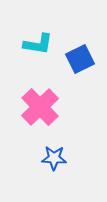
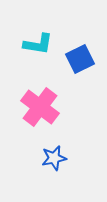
pink cross: rotated 9 degrees counterclockwise
blue star: rotated 15 degrees counterclockwise
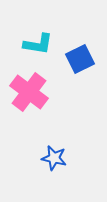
pink cross: moved 11 px left, 15 px up
blue star: rotated 25 degrees clockwise
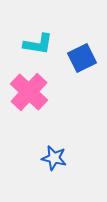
blue square: moved 2 px right, 1 px up
pink cross: rotated 6 degrees clockwise
